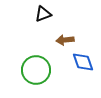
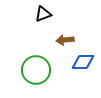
blue diamond: rotated 70 degrees counterclockwise
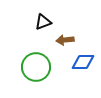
black triangle: moved 8 px down
green circle: moved 3 px up
